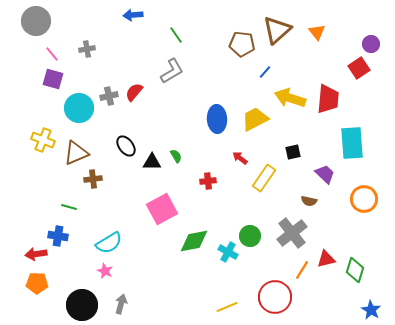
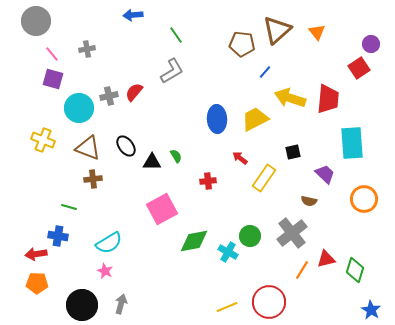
brown triangle at (76, 153): moved 12 px right, 5 px up; rotated 44 degrees clockwise
red circle at (275, 297): moved 6 px left, 5 px down
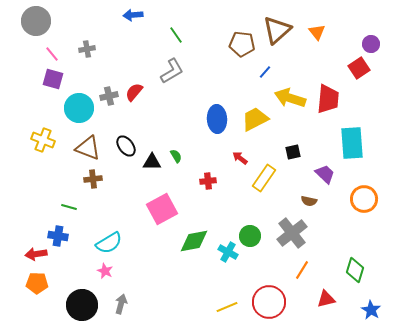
red triangle at (326, 259): moved 40 px down
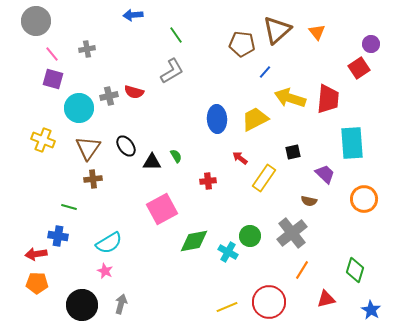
red semicircle at (134, 92): rotated 114 degrees counterclockwise
brown triangle at (88, 148): rotated 44 degrees clockwise
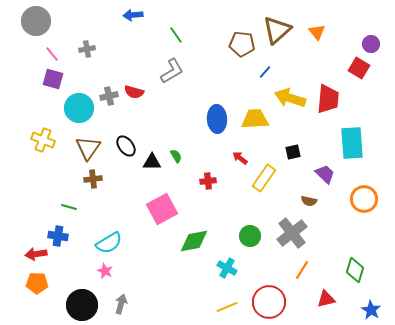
red square at (359, 68): rotated 25 degrees counterclockwise
yellow trapezoid at (255, 119): rotated 24 degrees clockwise
cyan cross at (228, 252): moved 1 px left, 16 px down
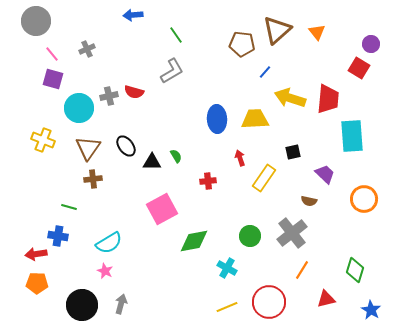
gray cross at (87, 49): rotated 14 degrees counterclockwise
cyan rectangle at (352, 143): moved 7 px up
red arrow at (240, 158): rotated 35 degrees clockwise
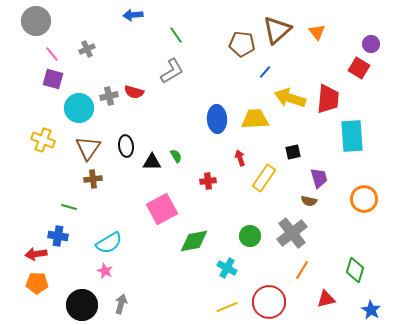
black ellipse at (126, 146): rotated 30 degrees clockwise
purple trapezoid at (325, 174): moved 6 px left, 4 px down; rotated 30 degrees clockwise
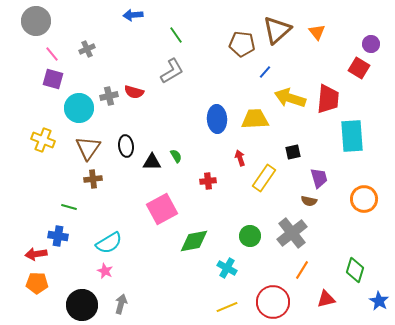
red circle at (269, 302): moved 4 px right
blue star at (371, 310): moved 8 px right, 9 px up
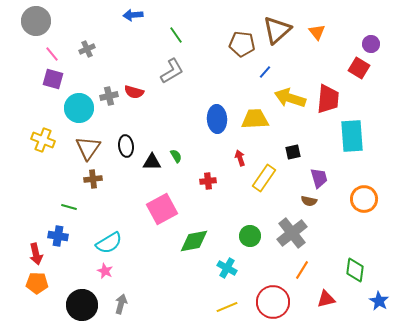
red arrow at (36, 254): rotated 95 degrees counterclockwise
green diamond at (355, 270): rotated 10 degrees counterclockwise
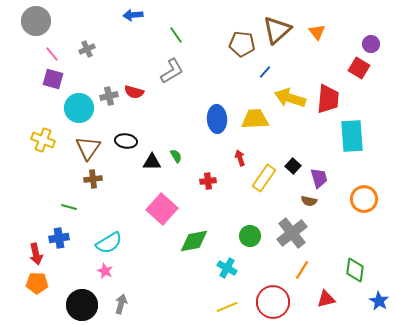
black ellipse at (126, 146): moved 5 px up; rotated 75 degrees counterclockwise
black square at (293, 152): moved 14 px down; rotated 35 degrees counterclockwise
pink square at (162, 209): rotated 20 degrees counterclockwise
blue cross at (58, 236): moved 1 px right, 2 px down; rotated 18 degrees counterclockwise
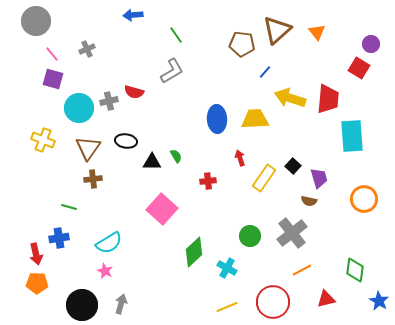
gray cross at (109, 96): moved 5 px down
green diamond at (194, 241): moved 11 px down; rotated 32 degrees counterclockwise
orange line at (302, 270): rotated 30 degrees clockwise
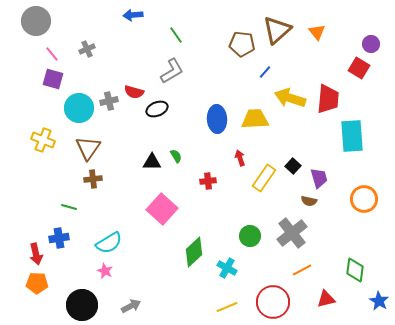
black ellipse at (126, 141): moved 31 px right, 32 px up; rotated 30 degrees counterclockwise
gray arrow at (121, 304): moved 10 px right, 2 px down; rotated 48 degrees clockwise
